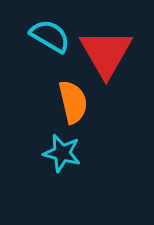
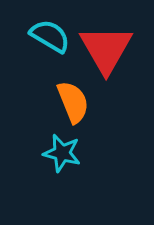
red triangle: moved 4 px up
orange semicircle: rotated 9 degrees counterclockwise
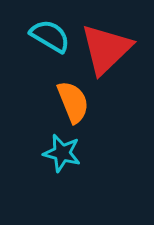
red triangle: rotated 16 degrees clockwise
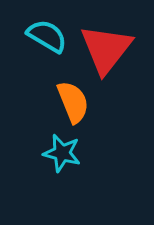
cyan semicircle: moved 3 px left
red triangle: rotated 8 degrees counterclockwise
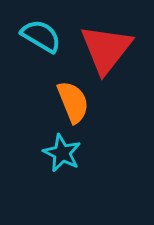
cyan semicircle: moved 6 px left
cyan star: rotated 12 degrees clockwise
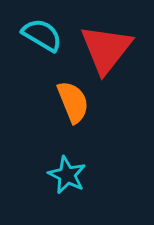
cyan semicircle: moved 1 px right, 1 px up
cyan star: moved 5 px right, 22 px down
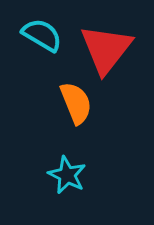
orange semicircle: moved 3 px right, 1 px down
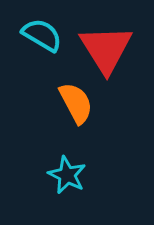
red triangle: rotated 10 degrees counterclockwise
orange semicircle: rotated 6 degrees counterclockwise
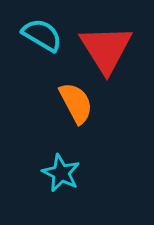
cyan star: moved 6 px left, 2 px up
